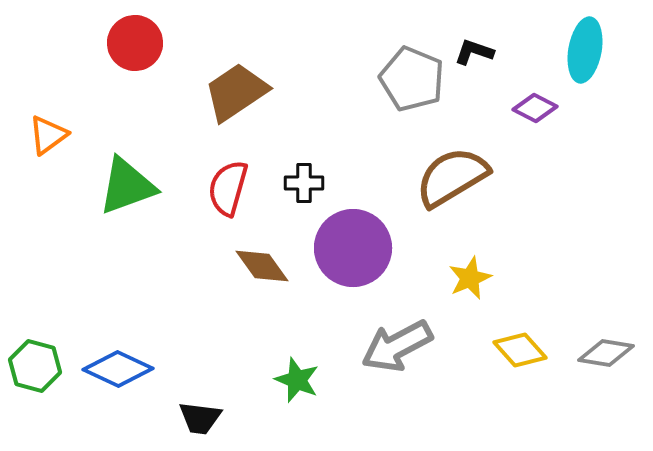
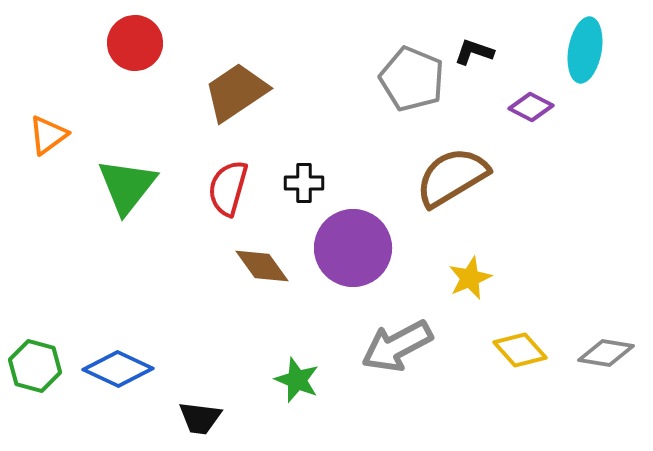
purple diamond: moved 4 px left, 1 px up
green triangle: rotated 32 degrees counterclockwise
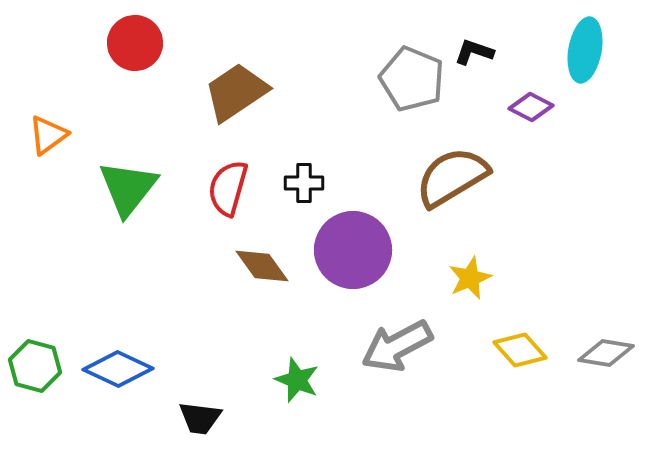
green triangle: moved 1 px right, 2 px down
purple circle: moved 2 px down
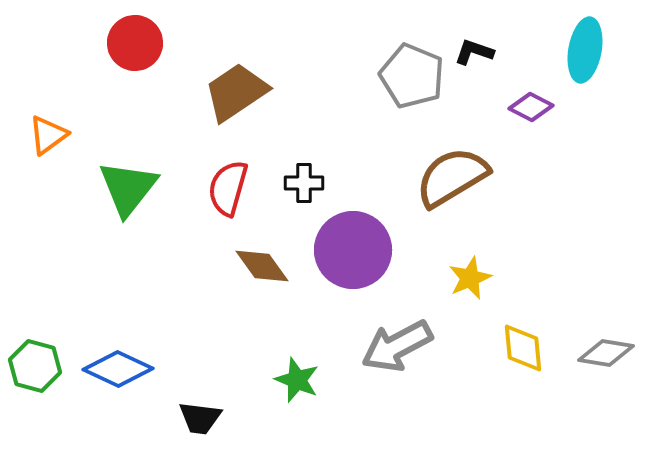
gray pentagon: moved 3 px up
yellow diamond: moved 3 px right, 2 px up; rotated 36 degrees clockwise
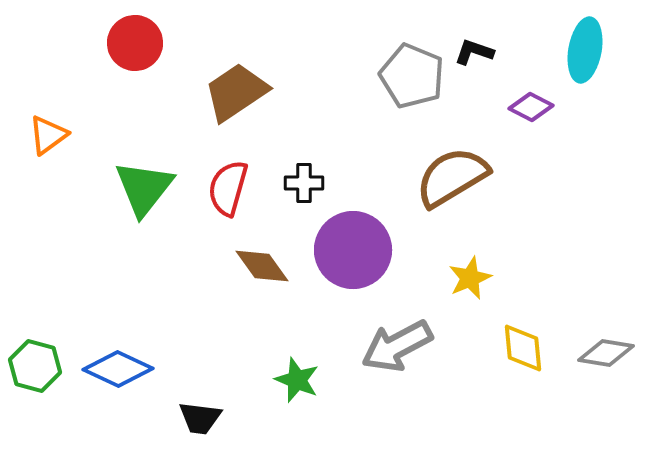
green triangle: moved 16 px right
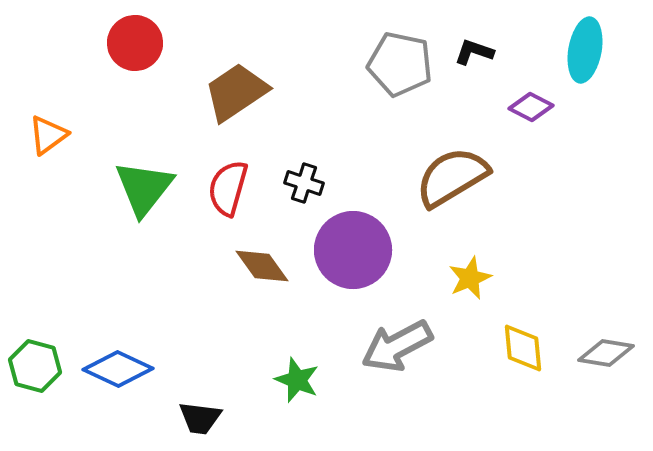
gray pentagon: moved 12 px left, 12 px up; rotated 10 degrees counterclockwise
black cross: rotated 18 degrees clockwise
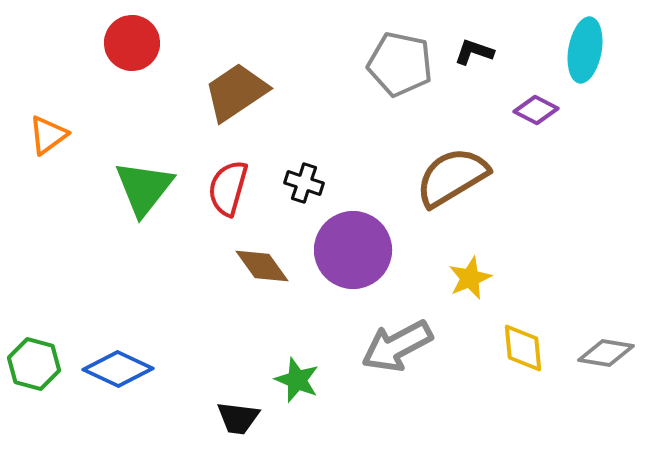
red circle: moved 3 px left
purple diamond: moved 5 px right, 3 px down
green hexagon: moved 1 px left, 2 px up
black trapezoid: moved 38 px right
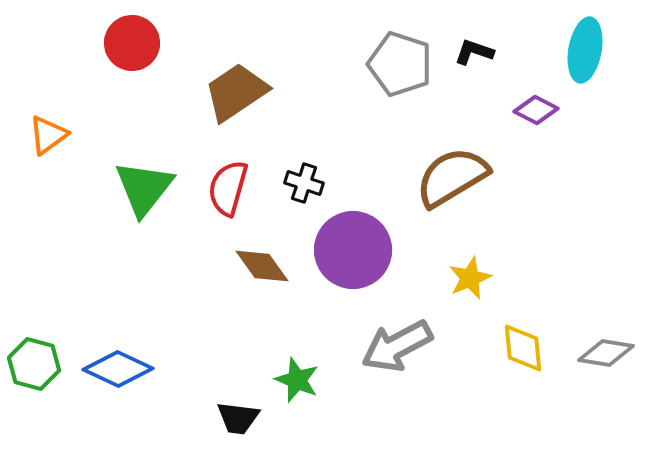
gray pentagon: rotated 6 degrees clockwise
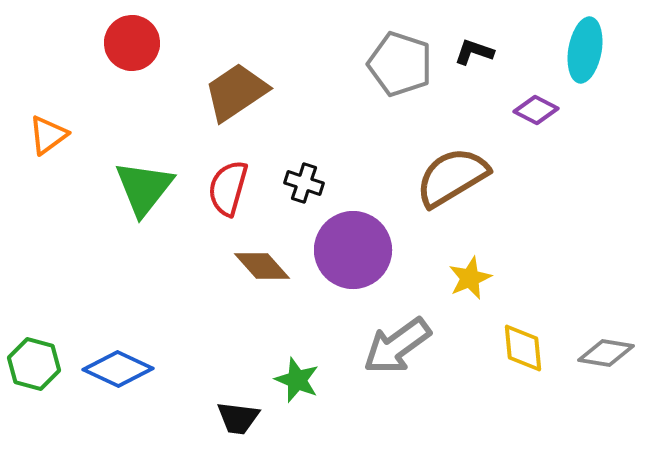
brown diamond: rotated 6 degrees counterclockwise
gray arrow: rotated 8 degrees counterclockwise
